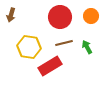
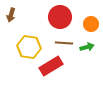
orange circle: moved 8 px down
brown line: rotated 18 degrees clockwise
green arrow: rotated 104 degrees clockwise
red rectangle: moved 1 px right
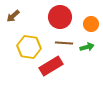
brown arrow: moved 2 px right, 1 px down; rotated 32 degrees clockwise
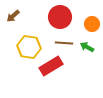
orange circle: moved 1 px right
green arrow: rotated 136 degrees counterclockwise
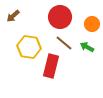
brown line: rotated 36 degrees clockwise
red rectangle: rotated 45 degrees counterclockwise
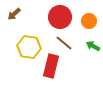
brown arrow: moved 1 px right, 2 px up
orange circle: moved 3 px left, 3 px up
green arrow: moved 6 px right, 1 px up
